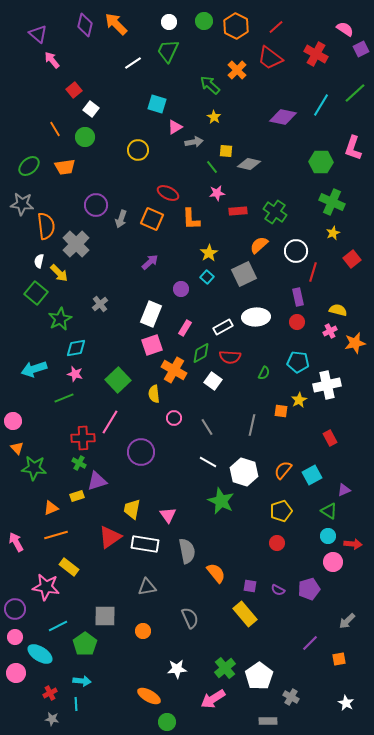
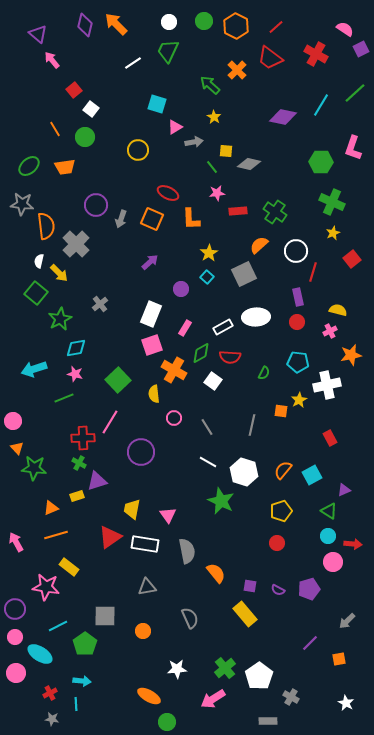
orange star at (355, 343): moved 4 px left, 12 px down
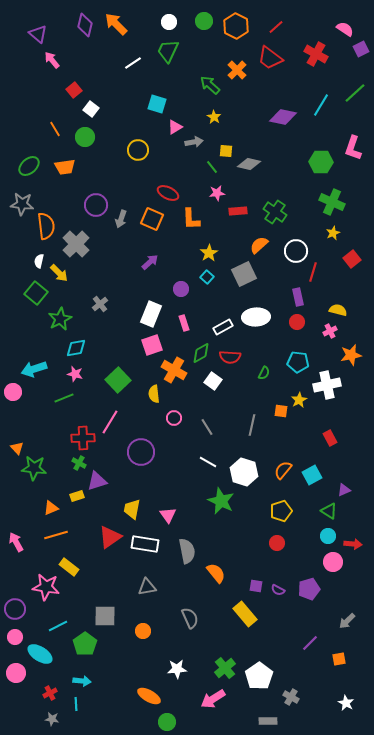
pink rectangle at (185, 328): moved 1 px left, 5 px up; rotated 49 degrees counterclockwise
pink circle at (13, 421): moved 29 px up
purple square at (250, 586): moved 6 px right
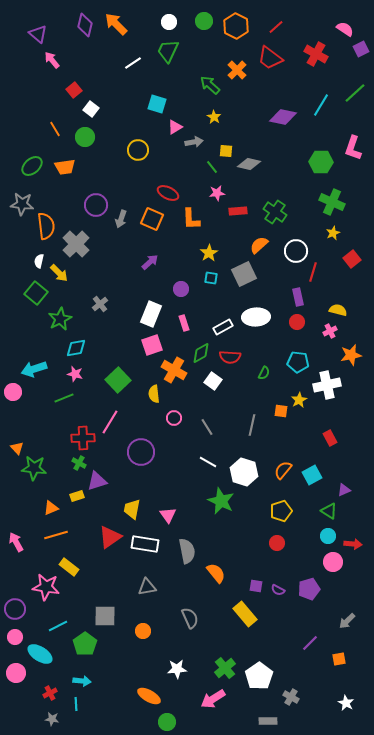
green ellipse at (29, 166): moved 3 px right
cyan square at (207, 277): moved 4 px right, 1 px down; rotated 32 degrees counterclockwise
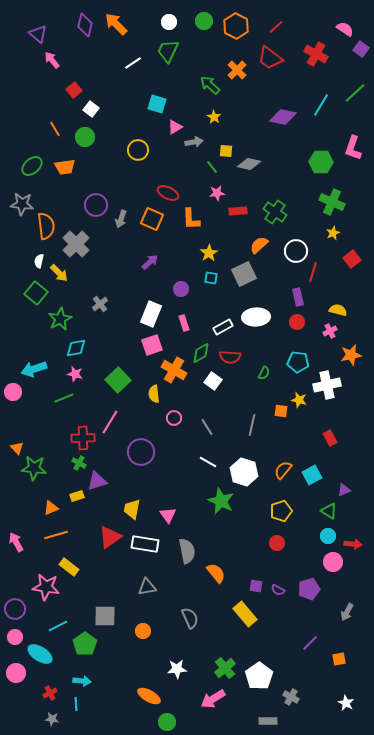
purple square at (361, 49): rotated 28 degrees counterclockwise
yellow star at (299, 400): rotated 28 degrees counterclockwise
gray arrow at (347, 621): moved 9 px up; rotated 18 degrees counterclockwise
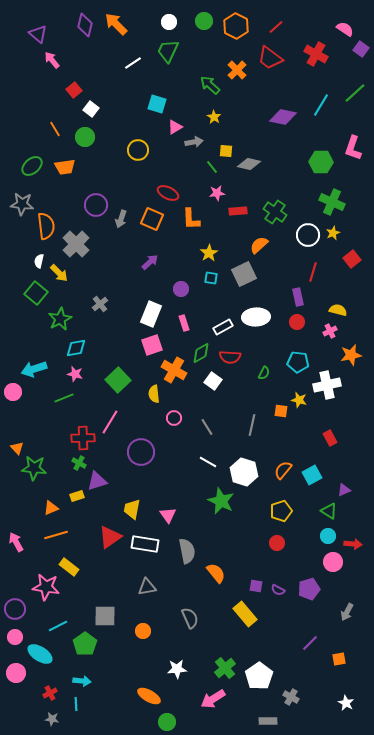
white circle at (296, 251): moved 12 px right, 16 px up
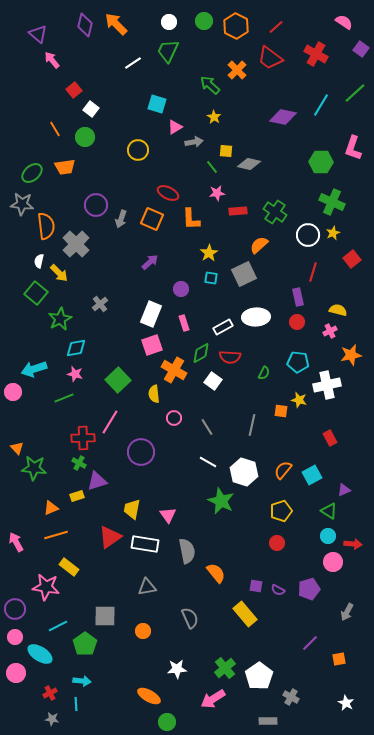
pink semicircle at (345, 29): moved 1 px left, 7 px up
green ellipse at (32, 166): moved 7 px down
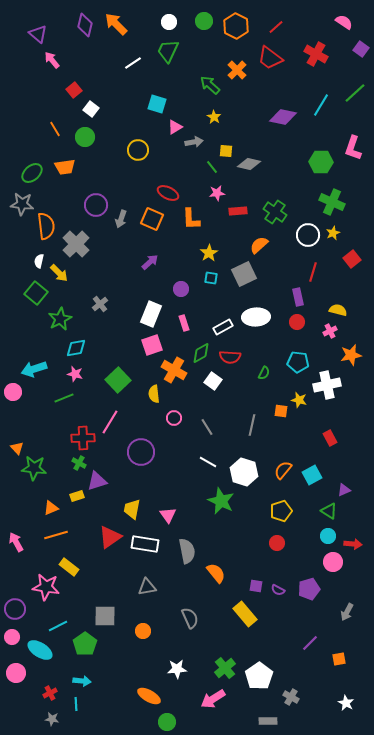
pink circle at (15, 637): moved 3 px left
cyan ellipse at (40, 654): moved 4 px up
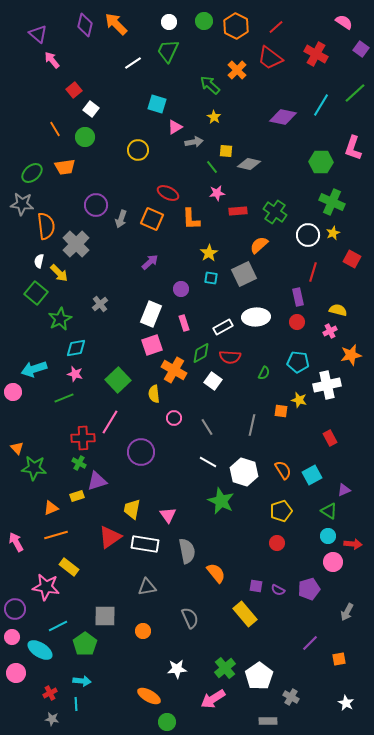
red square at (352, 259): rotated 24 degrees counterclockwise
orange semicircle at (283, 470): rotated 108 degrees clockwise
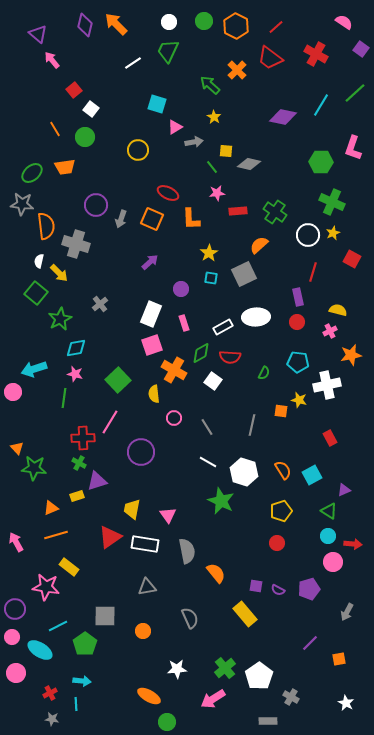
gray cross at (76, 244): rotated 28 degrees counterclockwise
green line at (64, 398): rotated 60 degrees counterclockwise
